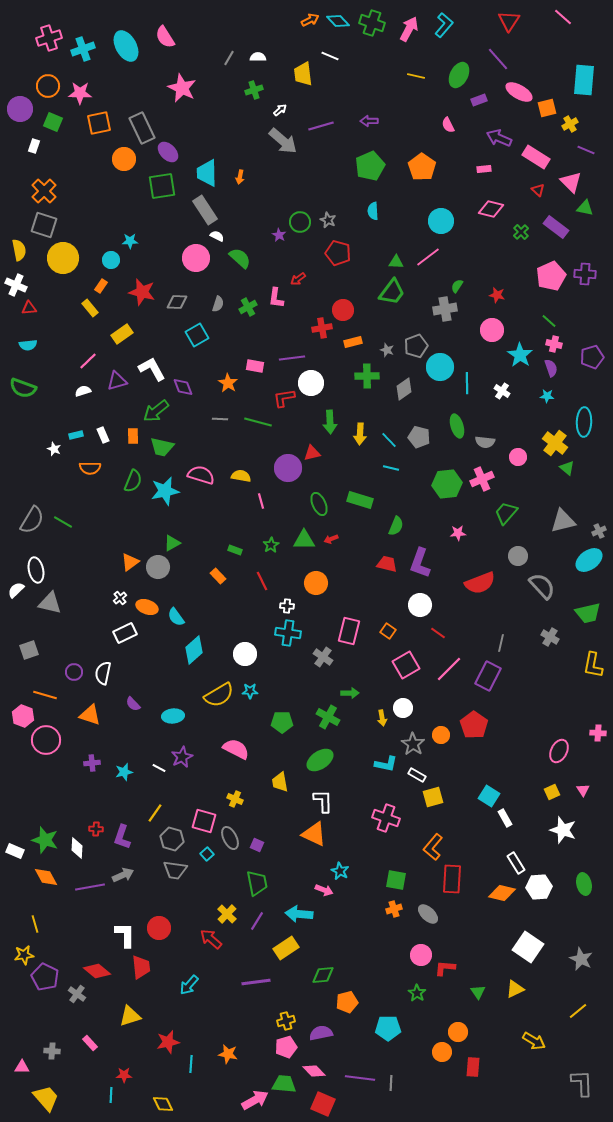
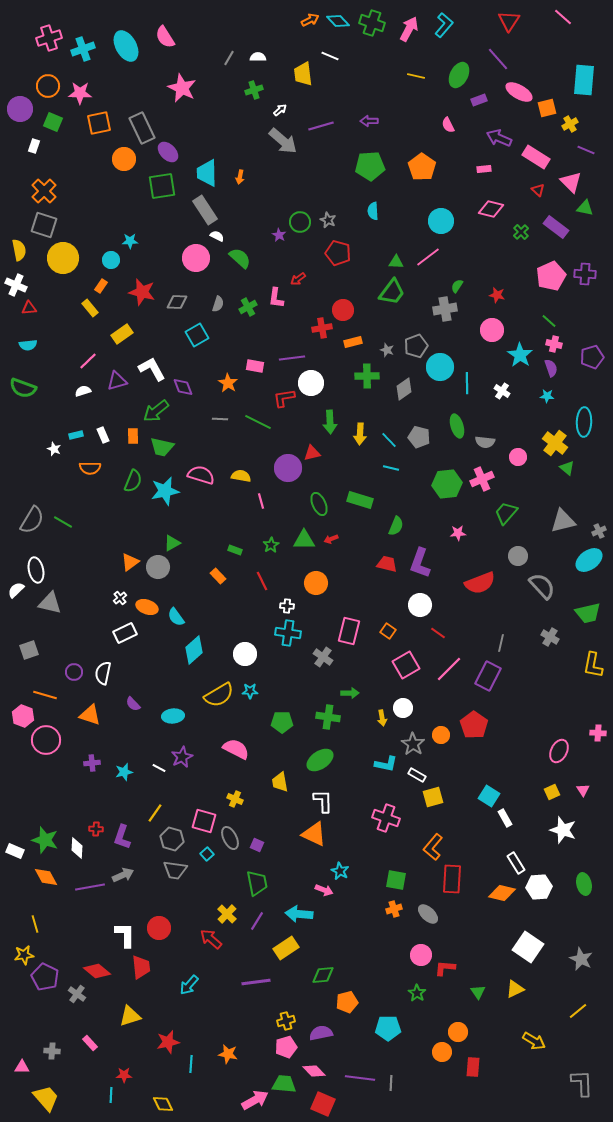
green pentagon at (370, 166): rotated 20 degrees clockwise
green line at (258, 422): rotated 12 degrees clockwise
green cross at (328, 717): rotated 20 degrees counterclockwise
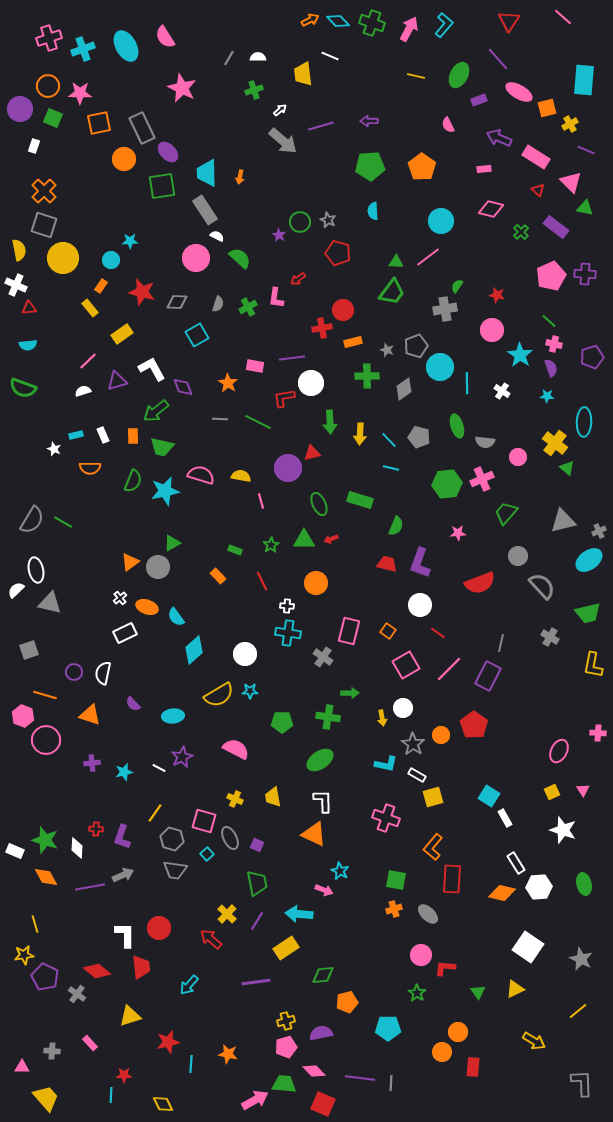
green square at (53, 122): moved 4 px up
yellow trapezoid at (280, 782): moved 7 px left, 15 px down
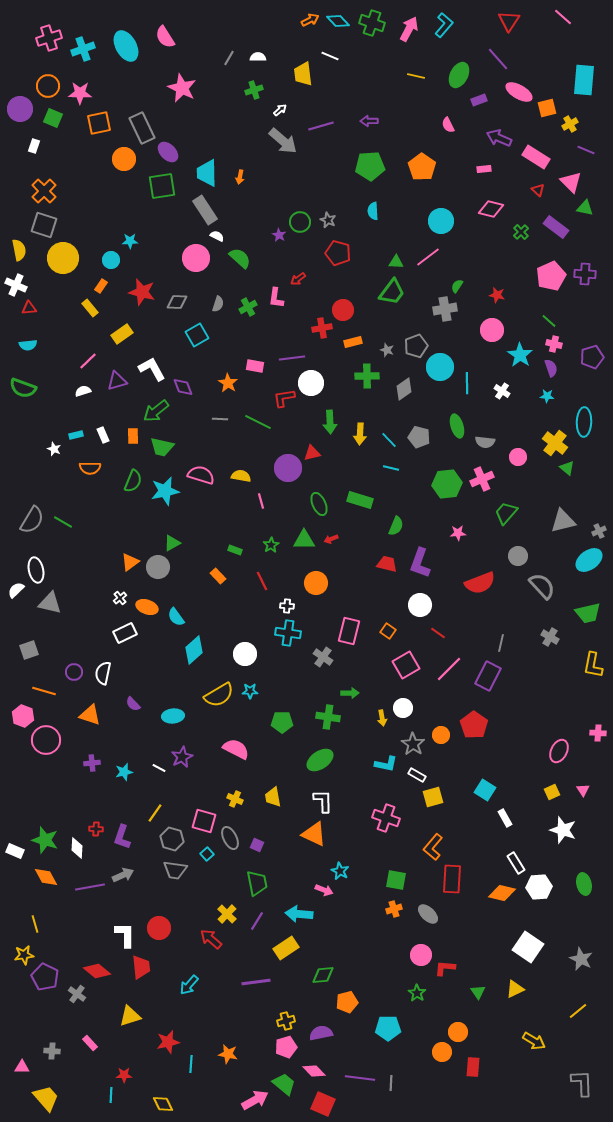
orange line at (45, 695): moved 1 px left, 4 px up
cyan square at (489, 796): moved 4 px left, 6 px up
green trapezoid at (284, 1084): rotated 35 degrees clockwise
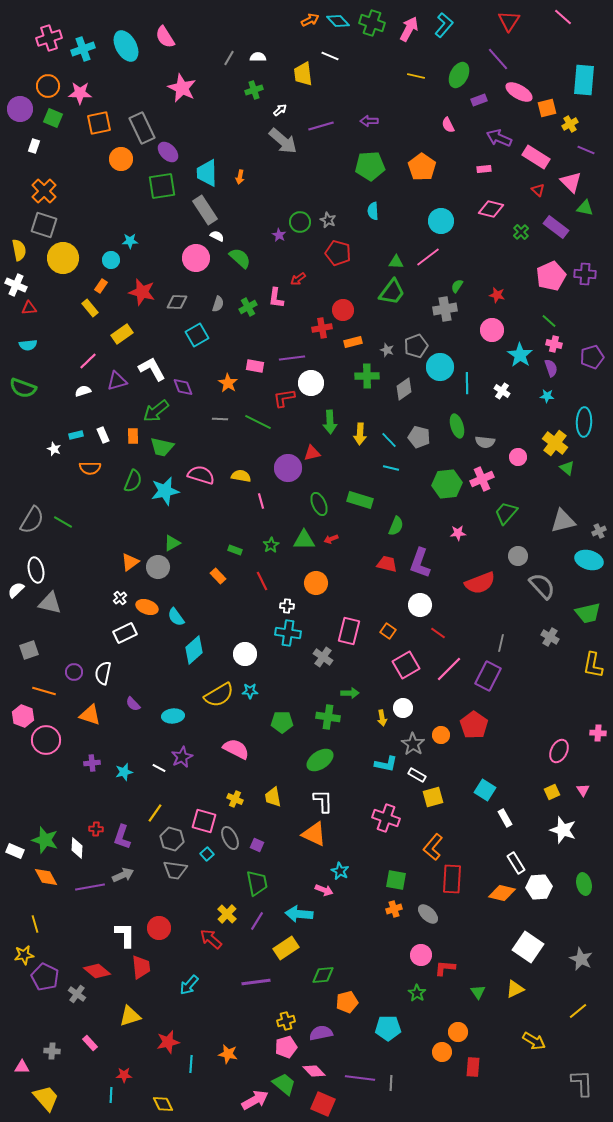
orange circle at (124, 159): moved 3 px left
cyan ellipse at (589, 560): rotated 52 degrees clockwise
